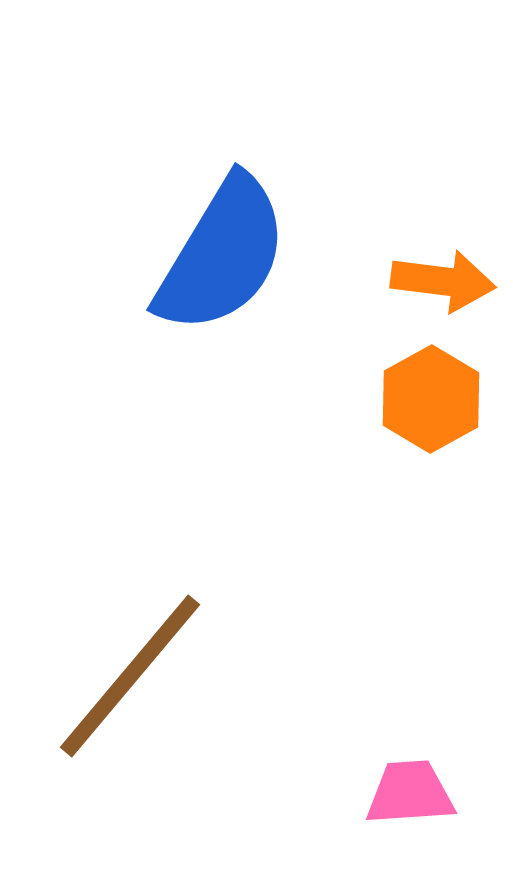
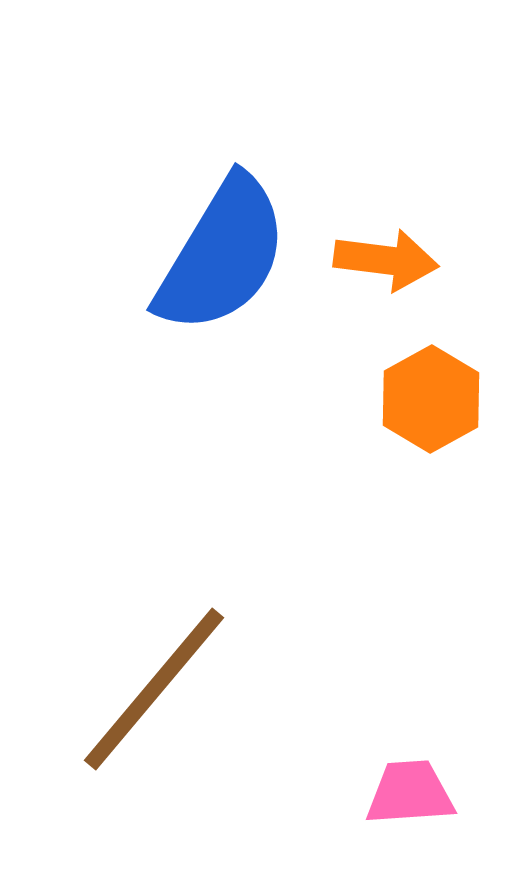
orange arrow: moved 57 px left, 21 px up
brown line: moved 24 px right, 13 px down
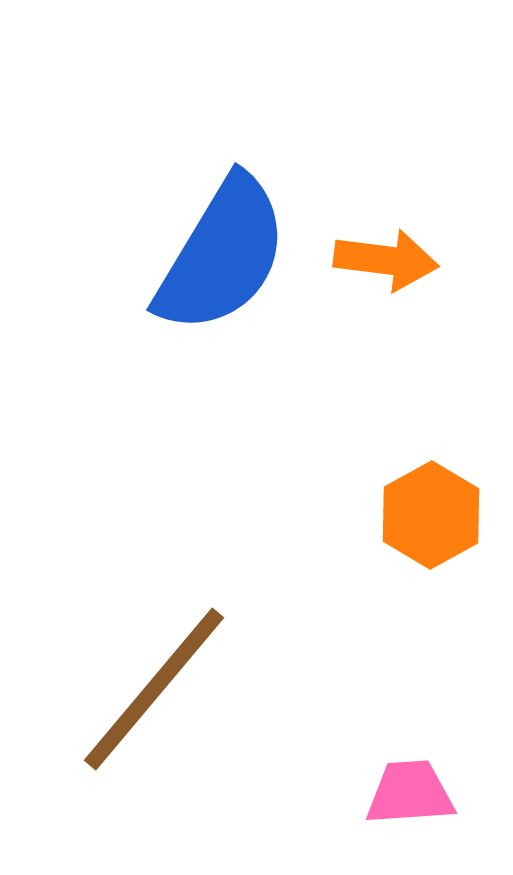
orange hexagon: moved 116 px down
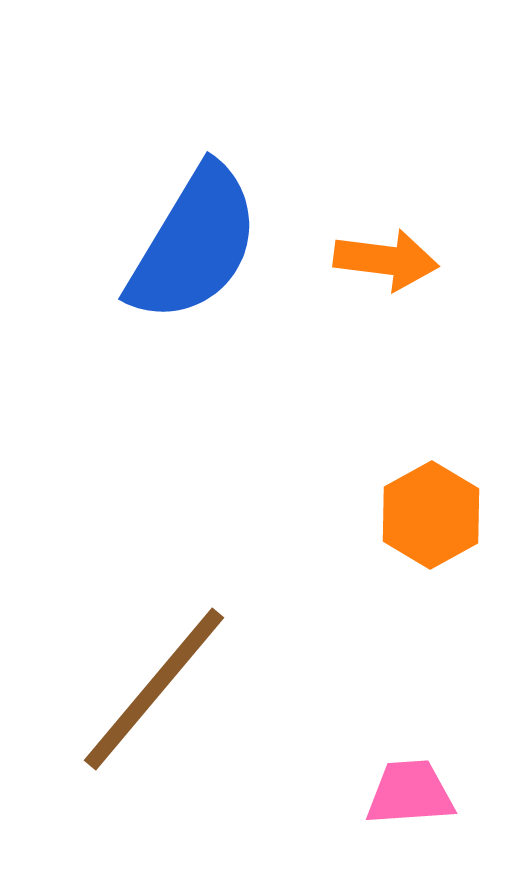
blue semicircle: moved 28 px left, 11 px up
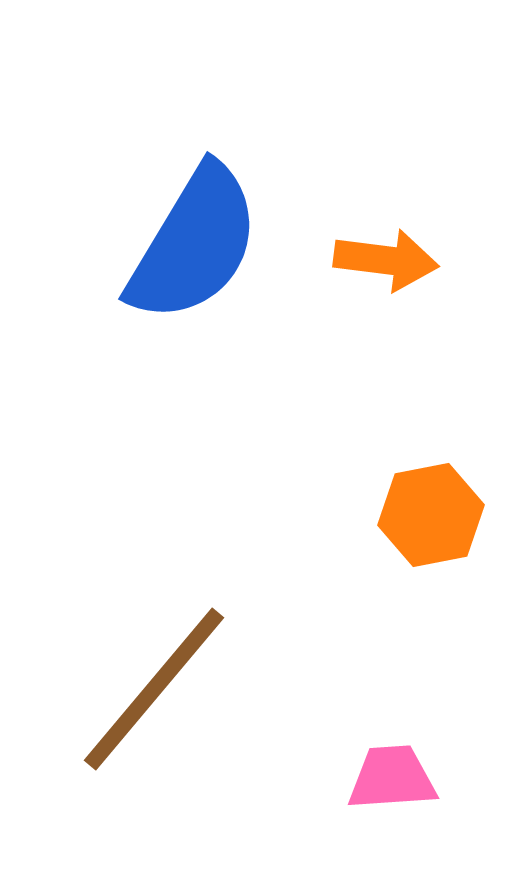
orange hexagon: rotated 18 degrees clockwise
pink trapezoid: moved 18 px left, 15 px up
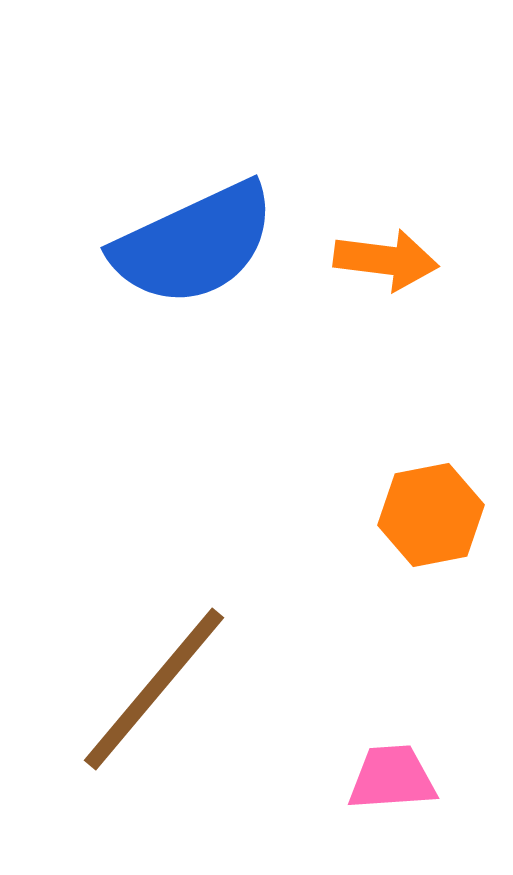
blue semicircle: rotated 34 degrees clockwise
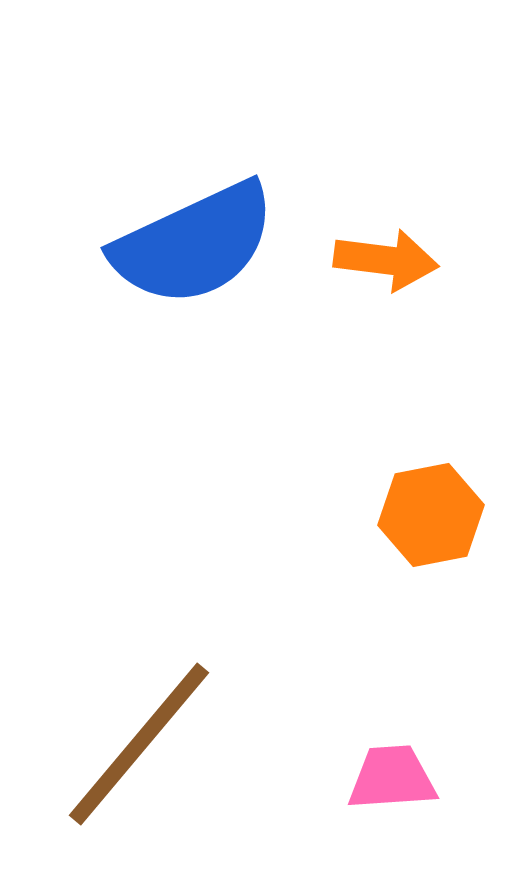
brown line: moved 15 px left, 55 px down
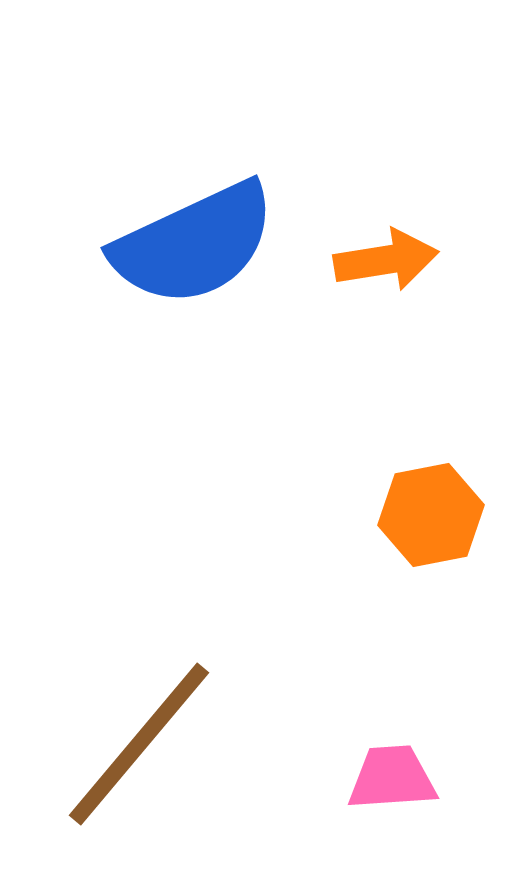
orange arrow: rotated 16 degrees counterclockwise
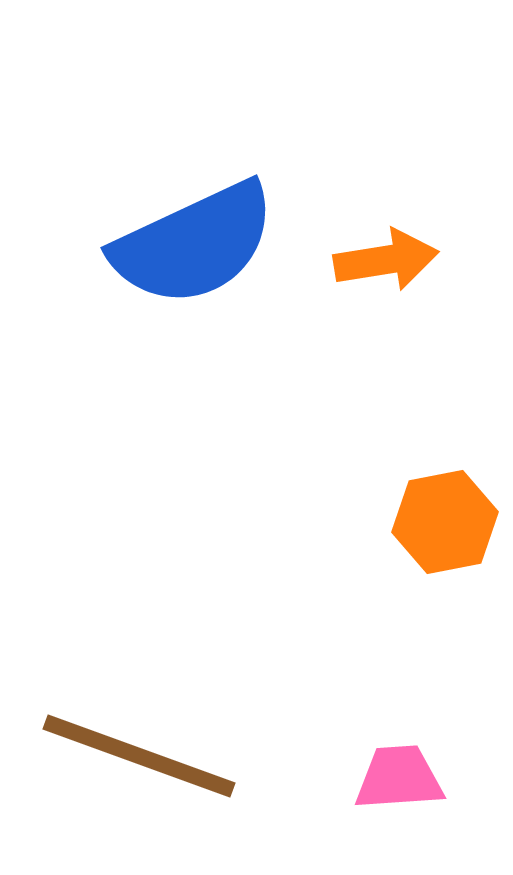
orange hexagon: moved 14 px right, 7 px down
brown line: moved 12 px down; rotated 70 degrees clockwise
pink trapezoid: moved 7 px right
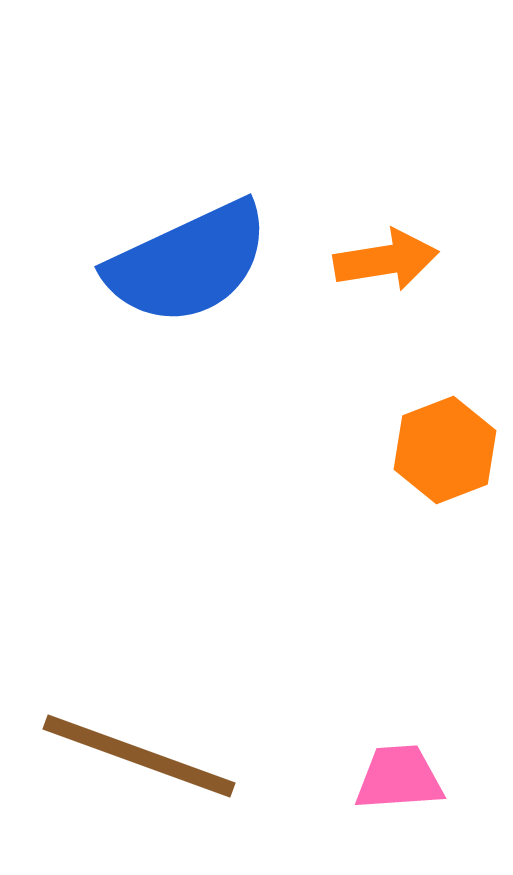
blue semicircle: moved 6 px left, 19 px down
orange hexagon: moved 72 px up; rotated 10 degrees counterclockwise
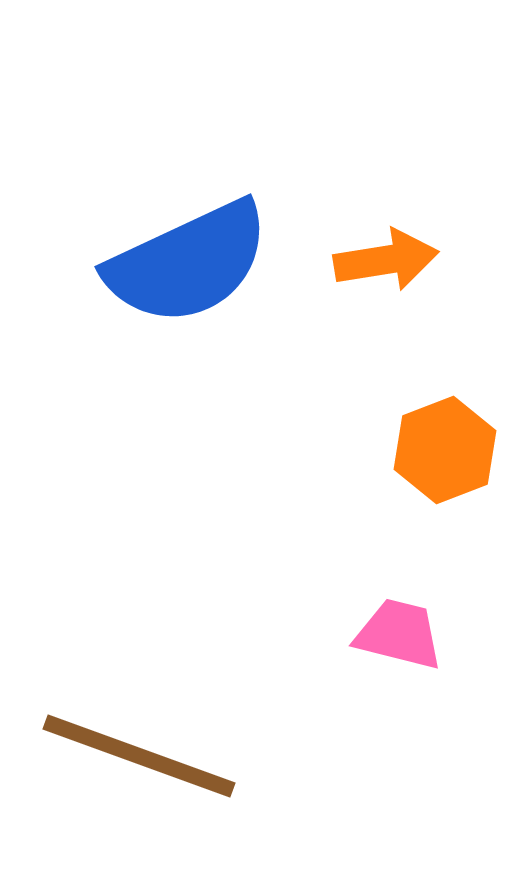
pink trapezoid: moved 144 px up; rotated 18 degrees clockwise
